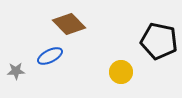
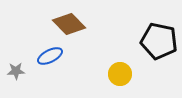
yellow circle: moved 1 px left, 2 px down
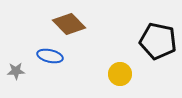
black pentagon: moved 1 px left
blue ellipse: rotated 40 degrees clockwise
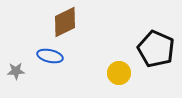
brown diamond: moved 4 px left, 2 px up; rotated 72 degrees counterclockwise
black pentagon: moved 2 px left, 8 px down; rotated 12 degrees clockwise
yellow circle: moved 1 px left, 1 px up
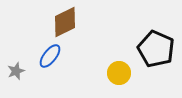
blue ellipse: rotated 65 degrees counterclockwise
gray star: rotated 18 degrees counterclockwise
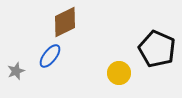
black pentagon: moved 1 px right
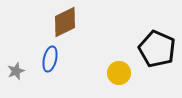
blue ellipse: moved 3 px down; rotated 25 degrees counterclockwise
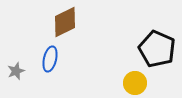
yellow circle: moved 16 px right, 10 px down
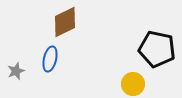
black pentagon: rotated 12 degrees counterclockwise
yellow circle: moved 2 px left, 1 px down
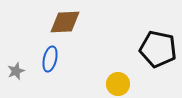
brown diamond: rotated 24 degrees clockwise
black pentagon: moved 1 px right
yellow circle: moved 15 px left
